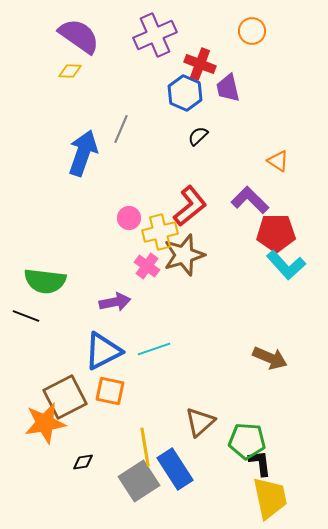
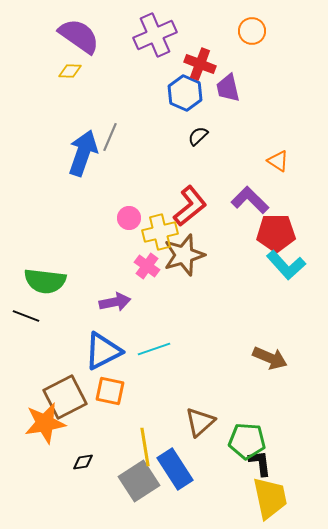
gray line: moved 11 px left, 8 px down
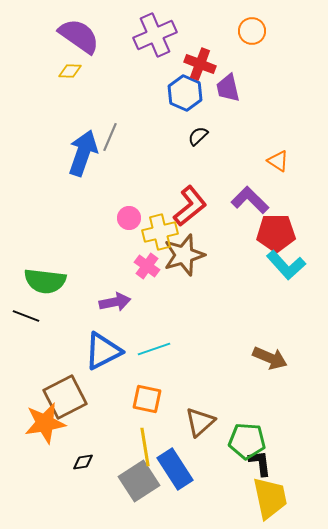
orange square: moved 37 px right, 8 px down
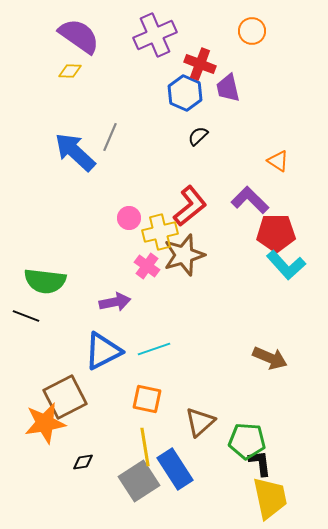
blue arrow: moved 8 px left, 1 px up; rotated 66 degrees counterclockwise
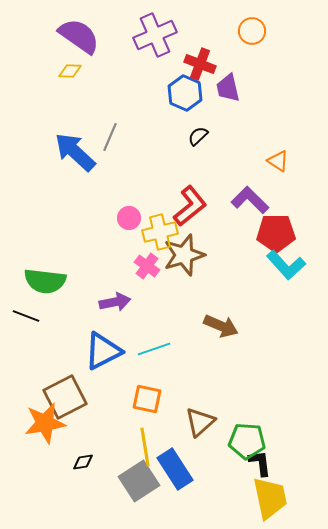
brown arrow: moved 49 px left, 32 px up
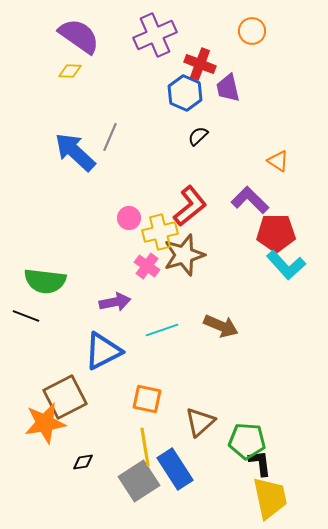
cyan line: moved 8 px right, 19 px up
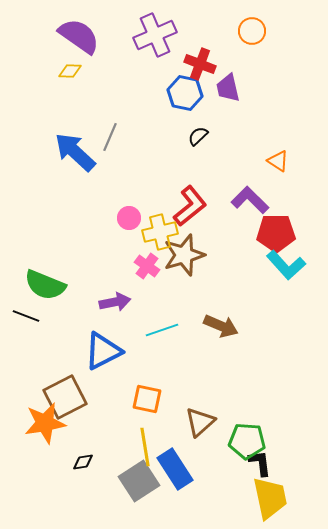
blue hexagon: rotated 12 degrees counterclockwise
green semicircle: moved 4 px down; rotated 15 degrees clockwise
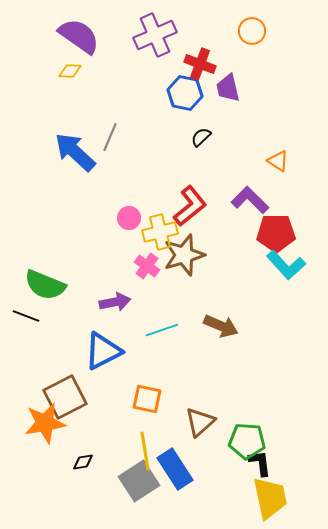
black semicircle: moved 3 px right, 1 px down
yellow line: moved 4 px down
